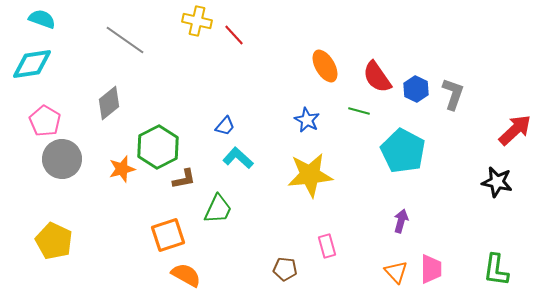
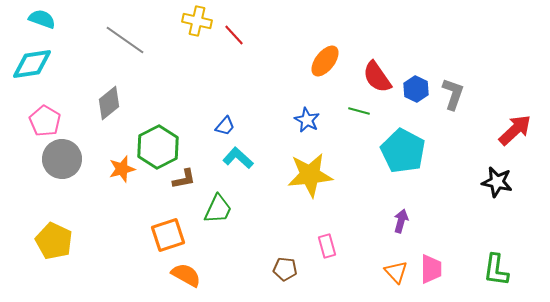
orange ellipse: moved 5 px up; rotated 68 degrees clockwise
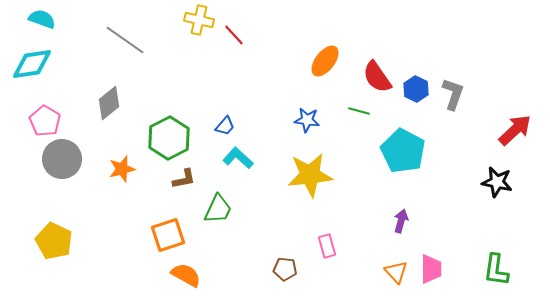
yellow cross: moved 2 px right, 1 px up
blue star: rotated 20 degrees counterclockwise
green hexagon: moved 11 px right, 9 px up
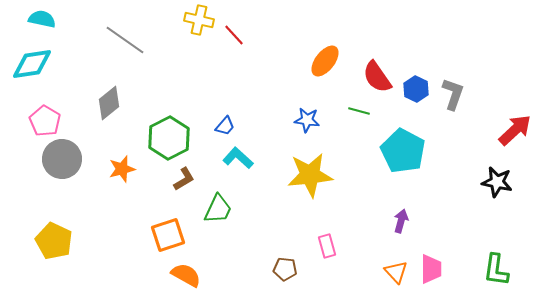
cyan semicircle: rotated 8 degrees counterclockwise
brown L-shape: rotated 20 degrees counterclockwise
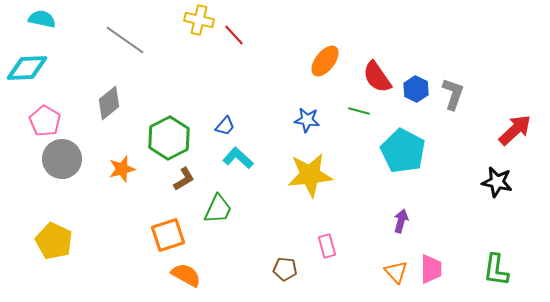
cyan diamond: moved 5 px left, 4 px down; rotated 6 degrees clockwise
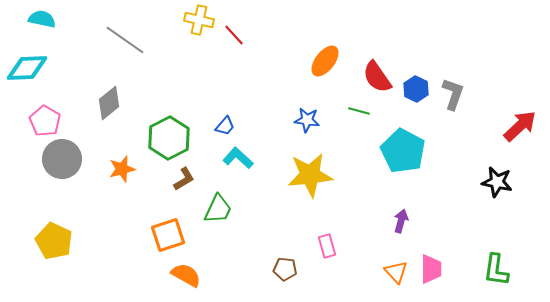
red arrow: moved 5 px right, 4 px up
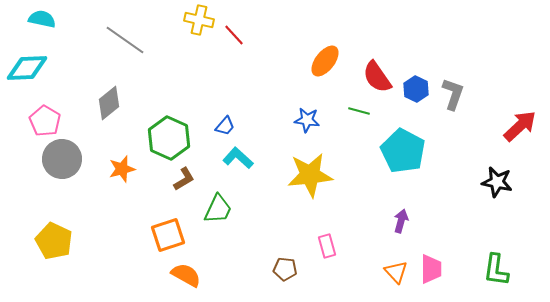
green hexagon: rotated 9 degrees counterclockwise
